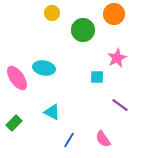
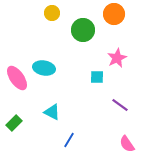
pink semicircle: moved 24 px right, 5 px down
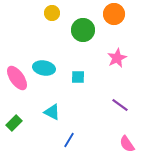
cyan square: moved 19 px left
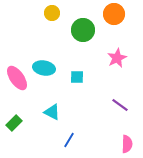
cyan square: moved 1 px left
pink semicircle: rotated 144 degrees counterclockwise
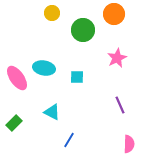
purple line: rotated 30 degrees clockwise
pink semicircle: moved 2 px right
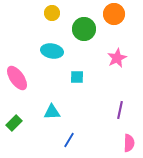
green circle: moved 1 px right, 1 px up
cyan ellipse: moved 8 px right, 17 px up
purple line: moved 5 px down; rotated 36 degrees clockwise
cyan triangle: rotated 30 degrees counterclockwise
pink semicircle: moved 1 px up
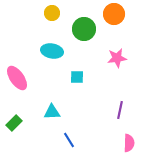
pink star: rotated 18 degrees clockwise
blue line: rotated 63 degrees counterclockwise
